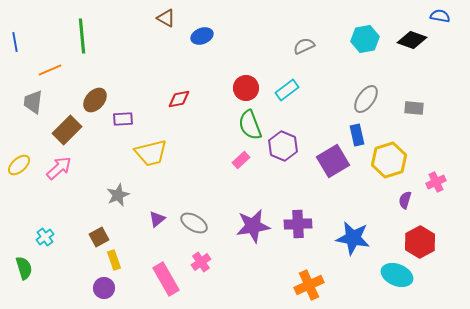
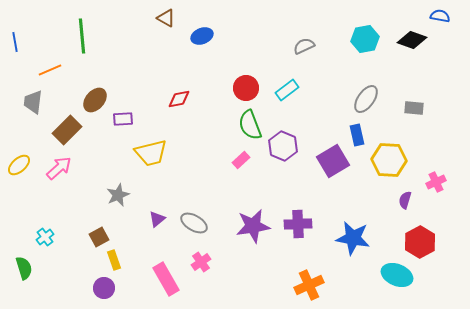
yellow hexagon at (389, 160): rotated 20 degrees clockwise
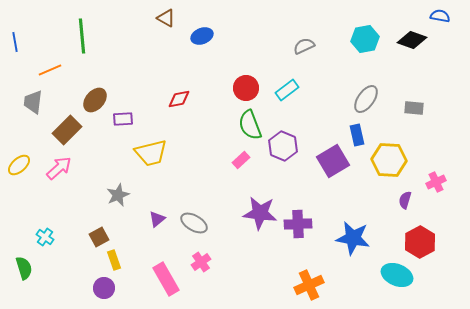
purple star at (253, 226): moved 7 px right, 13 px up; rotated 16 degrees clockwise
cyan cross at (45, 237): rotated 18 degrees counterclockwise
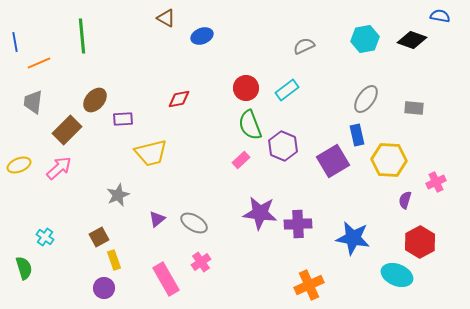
orange line at (50, 70): moved 11 px left, 7 px up
yellow ellipse at (19, 165): rotated 20 degrees clockwise
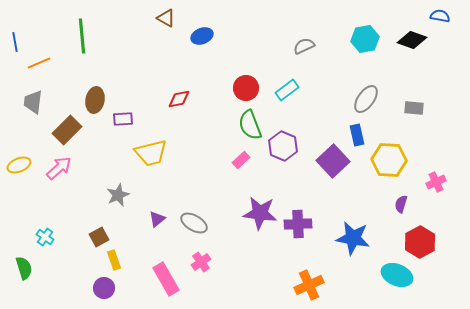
brown ellipse at (95, 100): rotated 30 degrees counterclockwise
purple square at (333, 161): rotated 12 degrees counterclockwise
purple semicircle at (405, 200): moved 4 px left, 4 px down
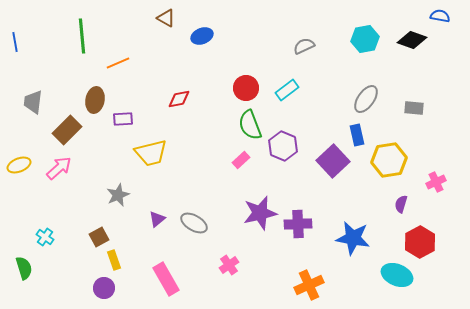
orange line at (39, 63): moved 79 px right
yellow hexagon at (389, 160): rotated 12 degrees counterclockwise
purple star at (260, 213): rotated 20 degrees counterclockwise
pink cross at (201, 262): moved 28 px right, 3 px down
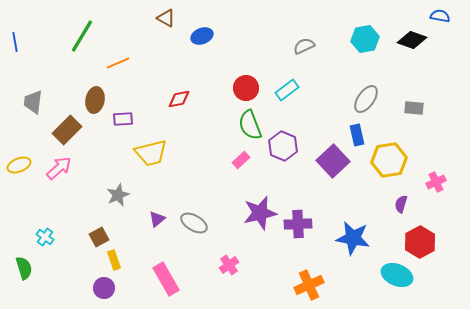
green line at (82, 36): rotated 36 degrees clockwise
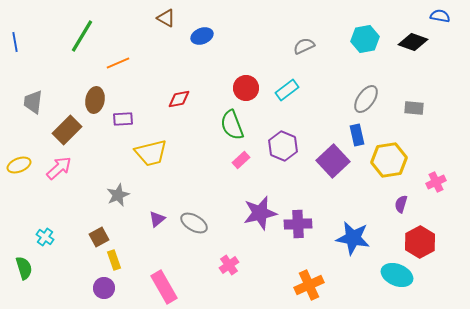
black diamond at (412, 40): moved 1 px right, 2 px down
green semicircle at (250, 125): moved 18 px left
pink rectangle at (166, 279): moved 2 px left, 8 px down
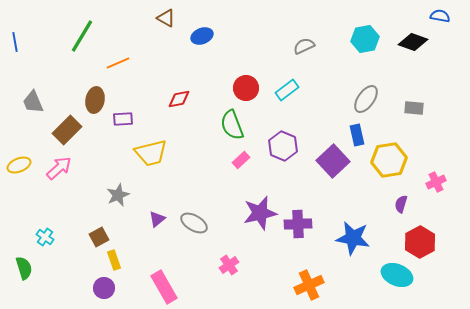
gray trapezoid at (33, 102): rotated 30 degrees counterclockwise
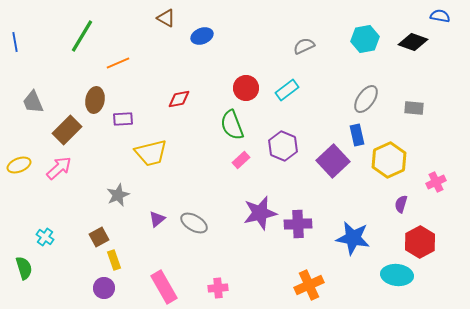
yellow hexagon at (389, 160): rotated 16 degrees counterclockwise
pink cross at (229, 265): moved 11 px left, 23 px down; rotated 30 degrees clockwise
cyan ellipse at (397, 275): rotated 16 degrees counterclockwise
